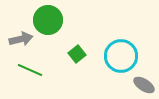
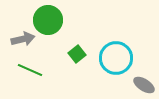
gray arrow: moved 2 px right
cyan circle: moved 5 px left, 2 px down
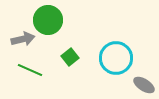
green square: moved 7 px left, 3 px down
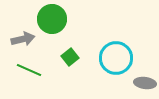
green circle: moved 4 px right, 1 px up
green line: moved 1 px left
gray ellipse: moved 1 px right, 2 px up; rotated 25 degrees counterclockwise
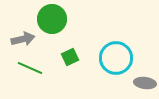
green square: rotated 12 degrees clockwise
green line: moved 1 px right, 2 px up
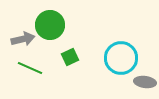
green circle: moved 2 px left, 6 px down
cyan circle: moved 5 px right
gray ellipse: moved 1 px up
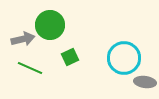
cyan circle: moved 3 px right
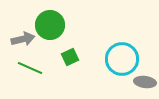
cyan circle: moved 2 px left, 1 px down
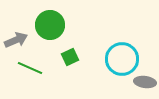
gray arrow: moved 7 px left, 1 px down; rotated 10 degrees counterclockwise
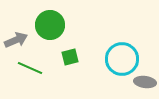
green square: rotated 12 degrees clockwise
